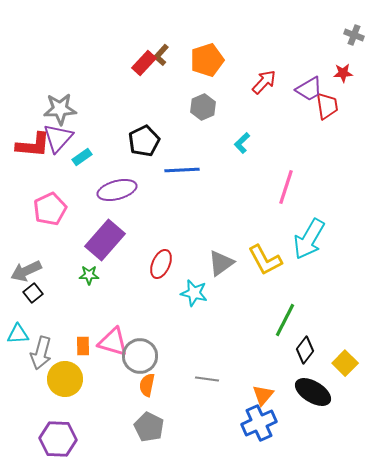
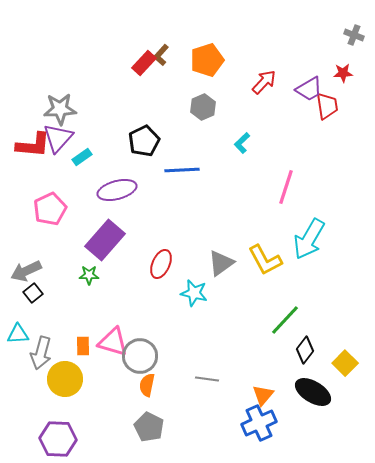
green line at (285, 320): rotated 16 degrees clockwise
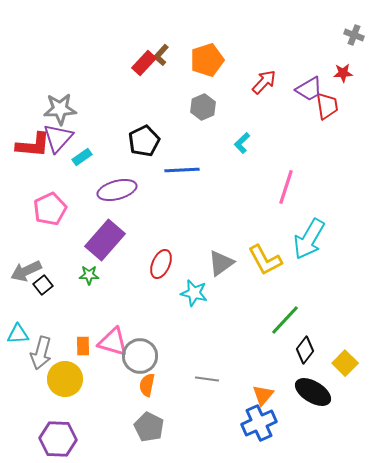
black square at (33, 293): moved 10 px right, 8 px up
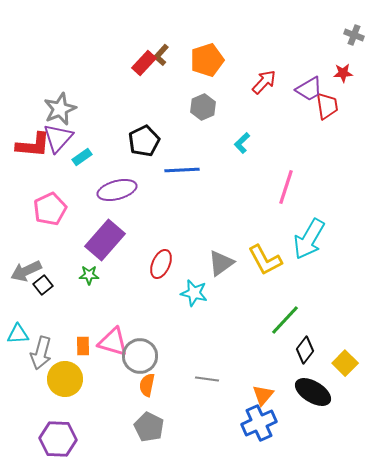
gray star at (60, 109): rotated 20 degrees counterclockwise
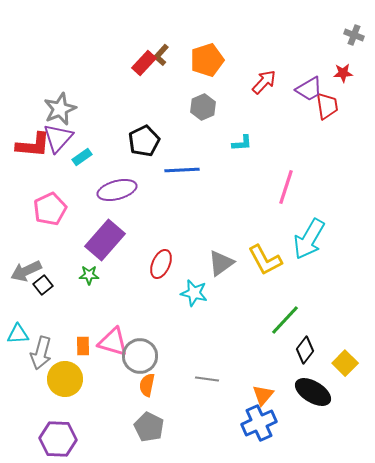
cyan L-shape at (242, 143): rotated 140 degrees counterclockwise
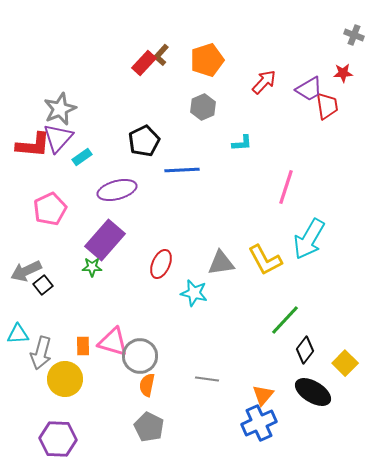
gray triangle at (221, 263): rotated 28 degrees clockwise
green star at (89, 275): moved 3 px right, 8 px up
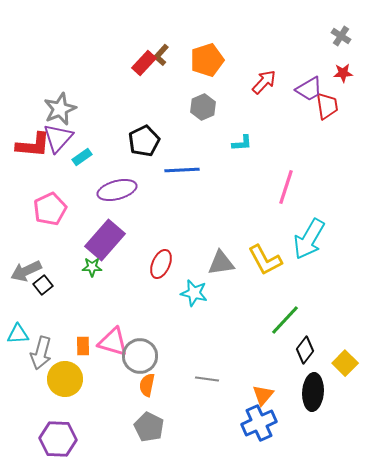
gray cross at (354, 35): moved 13 px left, 1 px down; rotated 12 degrees clockwise
black ellipse at (313, 392): rotated 63 degrees clockwise
